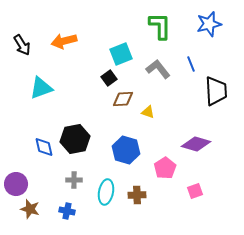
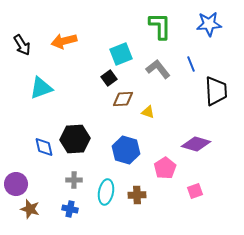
blue star: rotated 10 degrees clockwise
black hexagon: rotated 8 degrees clockwise
blue cross: moved 3 px right, 2 px up
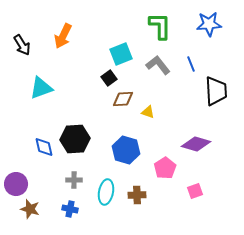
orange arrow: moved 1 px left, 5 px up; rotated 50 degrees counterclockwise
gray L-shape: moved 4 px up
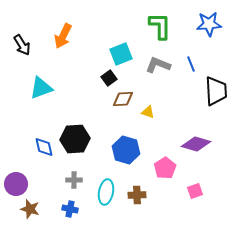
gray L-shape: rotated 30 degrees counterclockwise
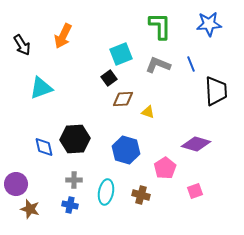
brown cross: moved 4 px right; rotated 18 degrees clockwise
blue cross: moved 4 px up
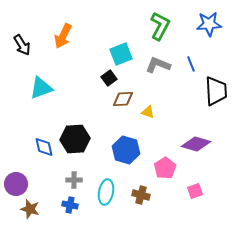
green L-shape: rotated 28 degrees clockwise
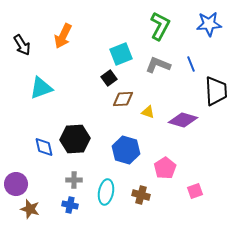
purple diamond: moved 13 px left, 24 px up
